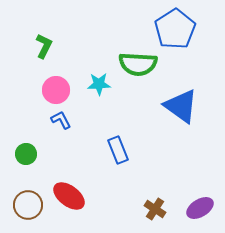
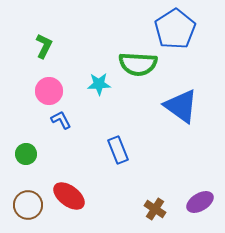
pink circle: moved 7 px left, 1 px down
purple ellipse: moved 6 px up
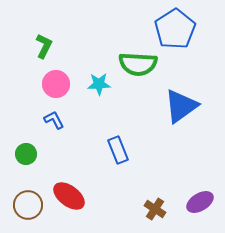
pink circle: moved 7 px right, 7 px up
blue triangle: rotated 48 degrees clockwise
blue L-shape: moved 7 px left
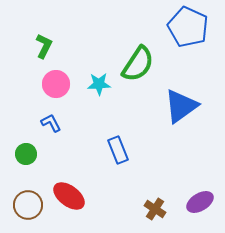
blue pentagon: moved 13 px right, 2 px up; rotated 15 degrees counterclockwise
green semicircle: rotated 60 degrees counterclockwise
blue L-shape: moved 3 px left, 3 px down
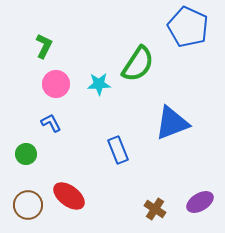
blue triangle: moved 9 px left, 17 px down; rotated 15 degrees clockwise
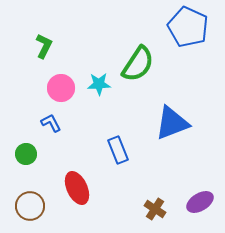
pink circle: moved 5 px right, 4 px down
red ellipse: moved 8 px right, 8 px up; rotated 28 degrees clockwise
brown circle: moved 2 px right, 1 px down
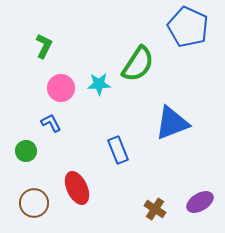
green circle: moved 3 px up
brown circle: moved 4 px right, 3 px up
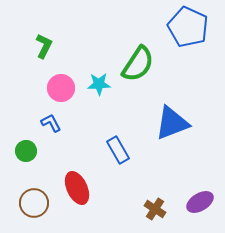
blue rectangle: rotated 8 degrees counterclockwise
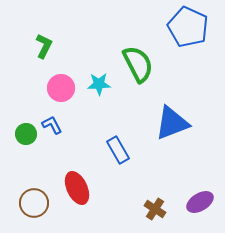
green semicircle: rotated 60 degrees counterclockwise
blue L-shape: moved 1 px right, 2 px down
green circle: moved 17 px up
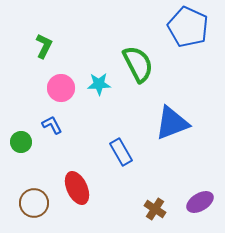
green circle: moved 5 px left, 8 px down
blue rectangle: moved 3 px right, 2 px down
